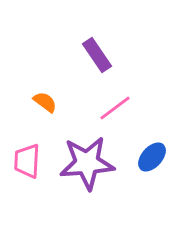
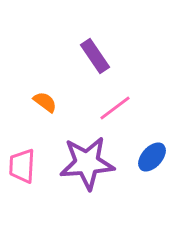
purple rectangle: moved 2 px left, 1 px down
pink trapezoid: moved 5 px left, 5 px down
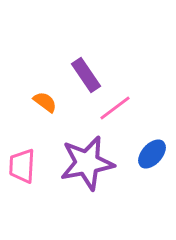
purple rectangle: moved 9 px left, 19 px down
blue ellipse: moved 3 px up
purple star: rotated 6 degrees counterclockwise
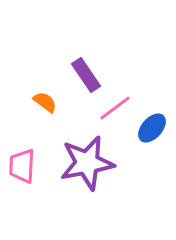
blue ellipse: moved 26 px up
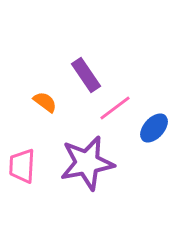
blue ellipse: moved 2 px right
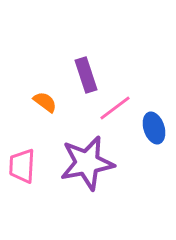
purple rectangle: rotated 16 degrees clockwise
blue ellipse: rotated 60 degrees counterclockwise
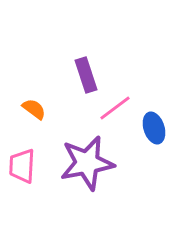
orange semicircle: moved 11 px left, 7 px down
